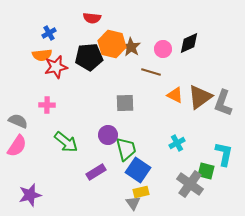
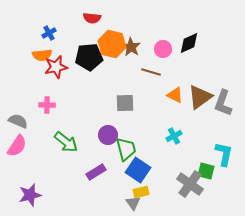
cyan cross: moved 3 px left, 7 px up
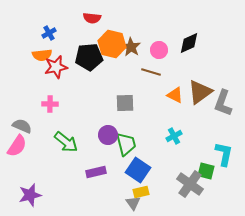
pink circle: moved 4 px left, 1 px down
brown triangle: moved 5 px up
pink cross: moved 3 px right, 1 px up
gray semicircle: moved 4 px right, 5 px down
green trapezoid: moved 5 px up
purple rectangle: rotated 18 degrees clockwise
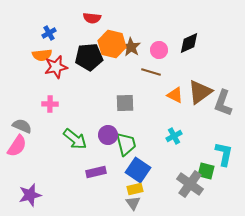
green arrow: moved 9 px right, 3 px up
yellow rectangle: moved 6 px left, 3 px up
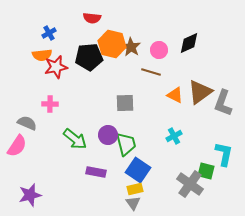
gray semicircle: moved 5 px right, 3 px up
purple rectangle: rotated 24 degrees clockwise
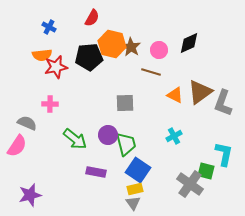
red semicircle: rotated 66 degrees counterclockwise
blue cross: moved 6 px up; rotated 32 degrees counterclockwise
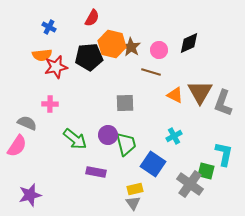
brown triangle: rotated 24 degrees counterclockwise
blue square: moved 15 px right, 6 px up
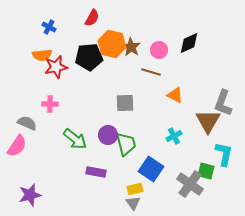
brown triangle: moved 8 px right, 29 px down
blue square: moved 2 px left, 5 px down
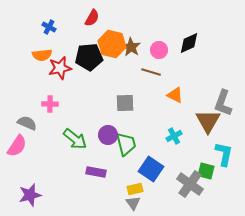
red star: moved 4 px right, 1 px down
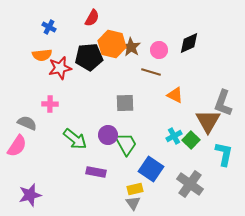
green trapezoid: rotated 15 degrees counterclockwise
green square: moved 15 px left, 31 px up; rotated 30 degrees clockwise
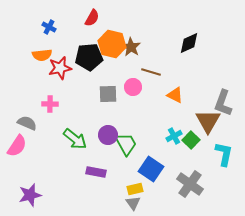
pink circle: moved 26 px left, 37 px down
gray square: moved 17 px left, 9 px up
